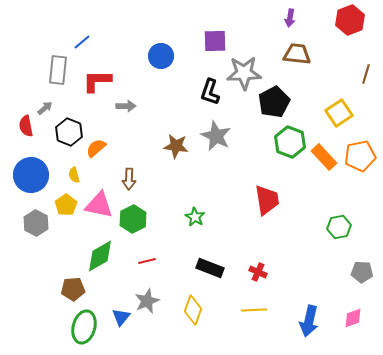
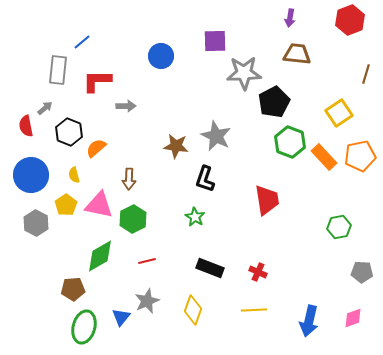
black L-shape at (210, 92): moved 5 px left, 87 px down
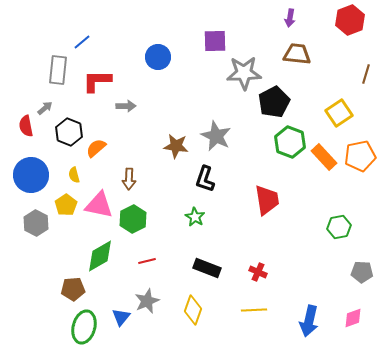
blue circle at (161, 56): moved 3 px left, 1 px down
black rectangle at (210, 268): moved 3 px left
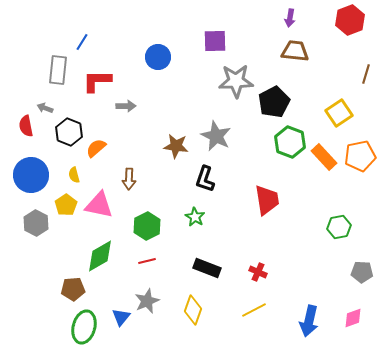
blue line at (82, 42): rotated 18 degrees counterclockwise
brown trapezoid at (297, 54): moved 2 px left, 3 px up
gray star at (244, 73): moved 8 px left, 8 px down
gray arrow at (45, 108): rotated 119 degrees counterclockwise
green hexagon at (133, 219): moved 14 px right, 7 px down
yellow line at (254, 310): rotated 25 degrees counterclockwise
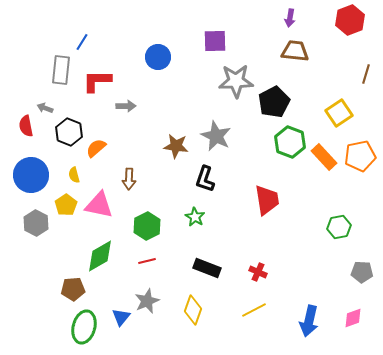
gray rectangle at (58, 70): moved 3 px right
